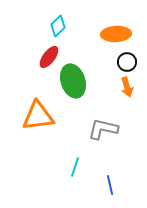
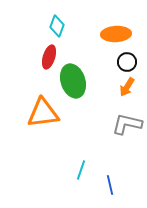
cyan diamond: moved 1 px left; rotated 25 degrees counterclockwise
red ellipse: rotated 20 degrees counterclockwise
orange arrow: rotated 48 degrees clockwise
orange triangle: moved 5 px right, 3 px up
gray L-shape: moved 24 px right, 5 px up
cyan line: moved 6 px right, 3 px down
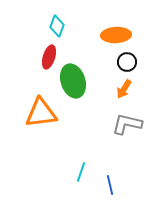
orange ellipse: moved 1 px down
orange arrow: moved 3 px left, 2 px down
orange triangle: moved 2 px left
cyan line: moved 2 px down
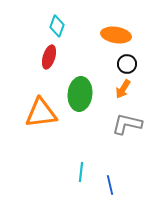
orange ellipse: rotated 12 degrees clockwise
black circle: moved 2 px down
green ellipse: moved 7 px right, 13 px down; rotated 24 degrees clockwise
orange arrow: moved 1 px left
cyan line: rotated 12 degrees counterclockwise
